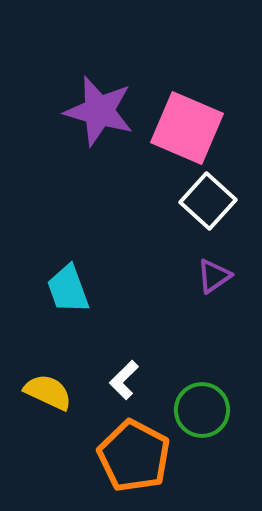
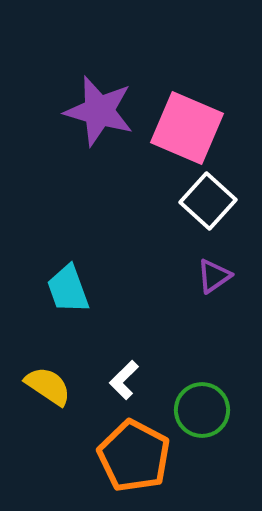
yellow semicircle: moved 6 px up; rotated 9 degrees clockwise
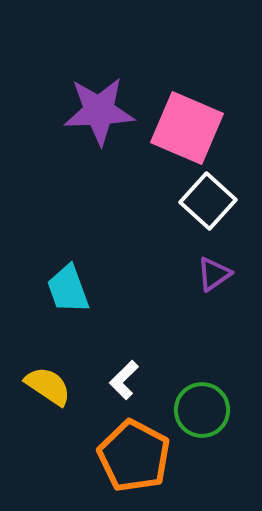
purple star: rotated 18 degrees counterclockwise
purple triangle: moved 2 px up
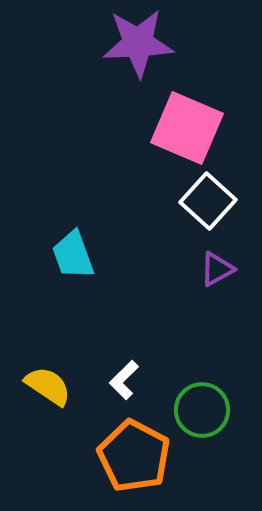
purple star: moved 39 px right, 68 px up
purple triangle: moved 3 px right, 5 px up; rotated 6 degrees clockwise
cyan trapezoid: moved 5 px right, 34 px up
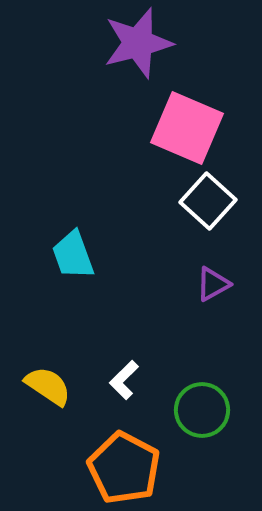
purple star: rotated 12 degrees counterclockwise
purple triangle: moved 4 px left, 15 px down
orange pentagon: moved 10 px left, 12 px down
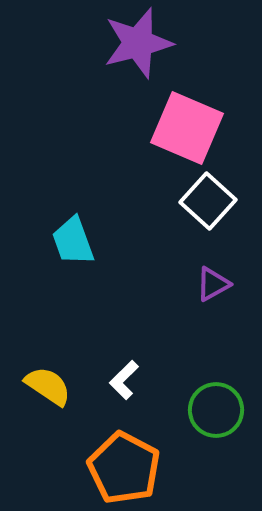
cyan trapezoid: moved 14 px up
green circle: moved 14 px right
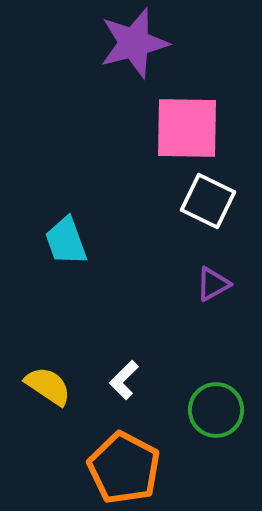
purple star: moved 4 px left
pink square: rotated 22 degrees counterclockwise
white square: rotated 16 degrees counterclockwise
cyan trapezoid: moved 7 px left
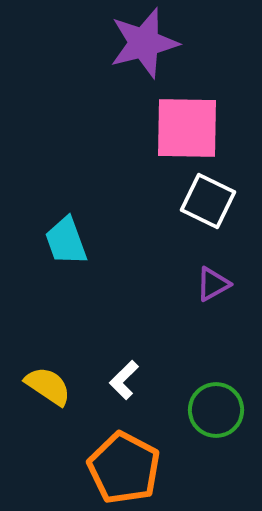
purple star: moved 10 px right
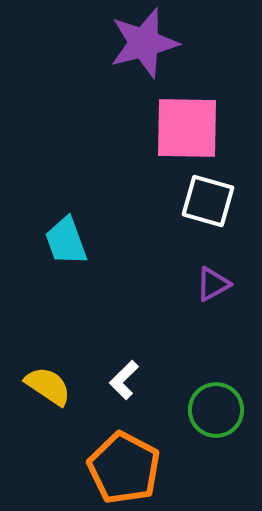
white square: rotated 10 degrees counterclockwise
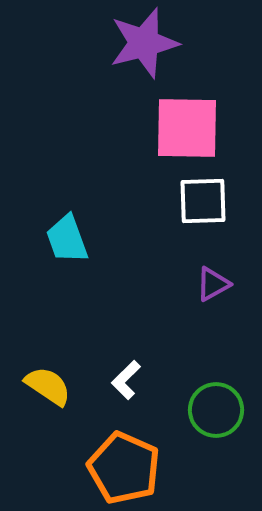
white square: moved 5 px left; rotated 18 degrees counterclockwise
cyan trapezoid: moved 1 px right, 2 px up
white L-shape: moved 2 px right
orange pentagon: rotated 4 degrees counterclockwise
